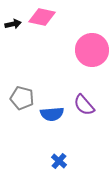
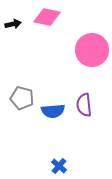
pink diamond: moved 5 px right
purple semicircle: rotated 35 degrees clockwise
blue semicircle: moved 1 px right, 3 px up
blue cross: moved 5 px down
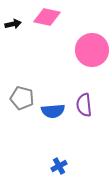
blue cross: rotated 21 degrees clockwise
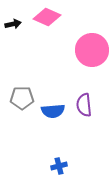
pink diamond: rotated 12 degrees clockwise
gray pentagon: rotated 15 degrees counterclockwise
blue cross: rotated 14 degrees clockwise
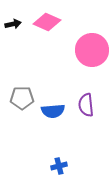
pink diamond: moved 5 px down
purple semicircle: moved 2 px right
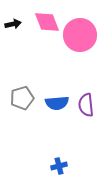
pink diamond: rotated 44 degrees clockwise
pink circle: moved 12 px left, 15 px up
gray pentagon: rotated 15 degrees counterclockwise
blue semicircle: moved 4 px right, 8 px up
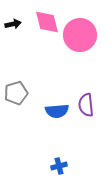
pink diamond: rotated 8 degrees clockwise
gray pentagon: moved 6 px left, 5 px up
blue semicircle: moved 8 px down
